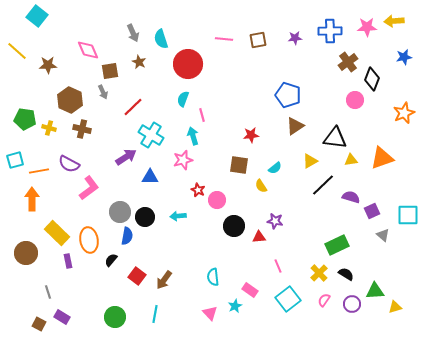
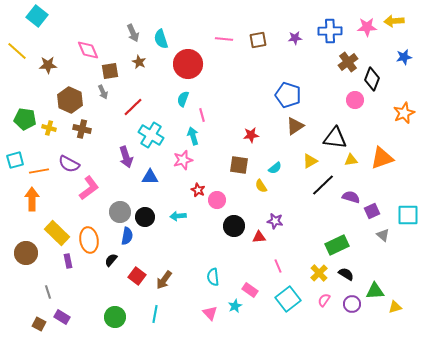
purple arrow at (126, 157): rotated 105 degrees clockwise
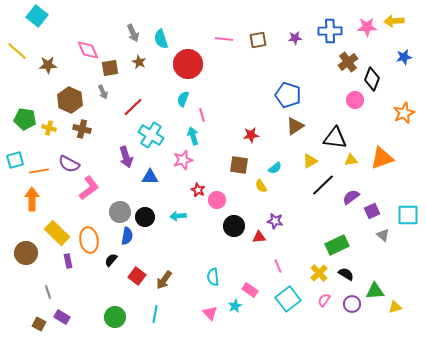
brown square at (110, 71): moved 3 px up
purple semicircle at (351, 197): rotated 54 degrees counterclockwise
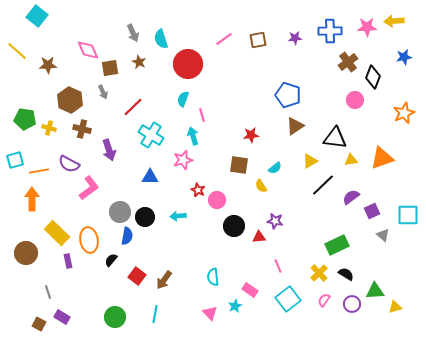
pink line at (224, 39): rotated 42 degrees counterclockwise
black diamond at (372, 79): moved 1 px right, 2 px up
purple arrow at (126, 157): moved 17 px left, 7 px up
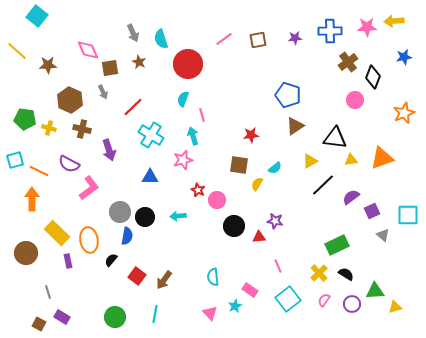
orange line at (39, 171): rotated 36 degrees clockwise
yellow semicircle at (261, 186): moved 4 px left, 2 px up; rotated 64 degrees clockwise
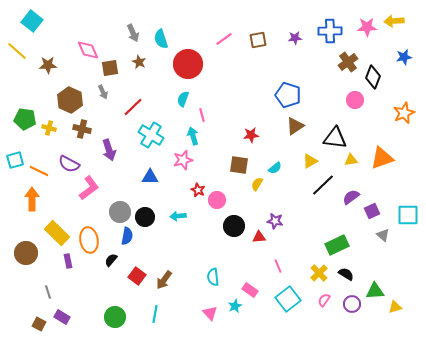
cyan square at (37, 16): moved 5 px left, 5 px down
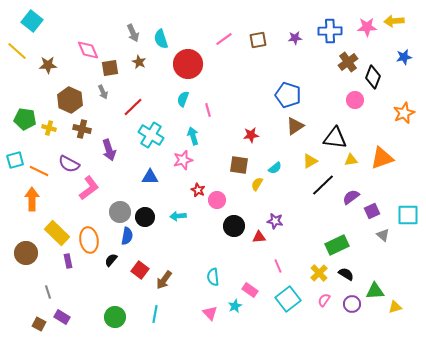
pink line at (202, 115): moved 6 px right, 5 px up
red square at (137, 276): moved 3 px right, 6 px up
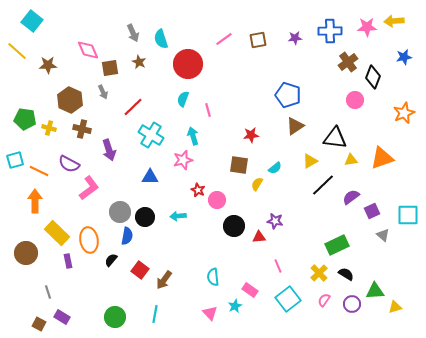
orange arrow at (32, 199): moved 3 px right, 2 px down
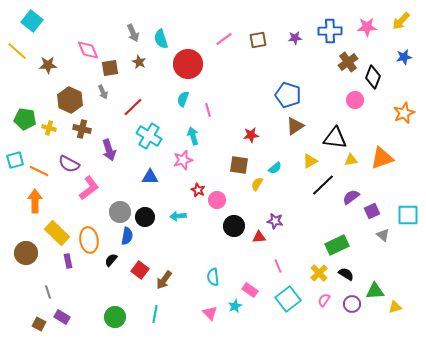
yellow arrow at (394, 21): moved 7 px right; rotated 42 degrees counterclockwise
cyan cross at (151, 135): moved 2 px left, 1 px down
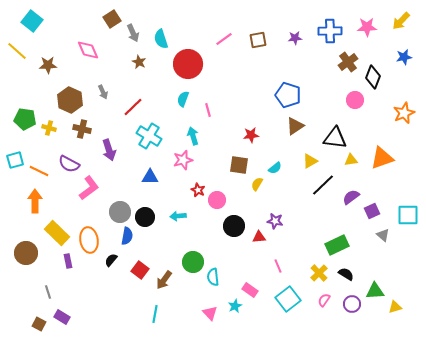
brown square at (110, 68): moved 2 px right, 49 px up; rotated 24 degrees counterclockwise
green circle at (115, 317): moved 78 px right, 55 px up
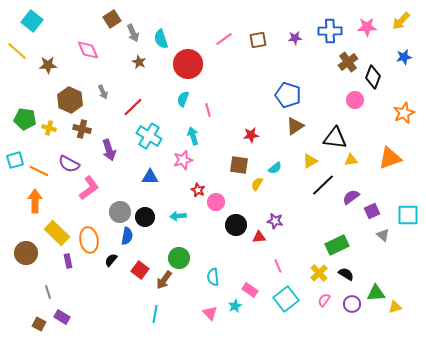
orange triangle at (382, 158): moved 8 px right
pink circle at (217, 200): moved 1 px left, 2 px down
black circle at (234, 226): moved 2 px right, 1 px up
green circle at (193, 262): moved 14 px left, 4 px up
green triangle at (375, 291): moved 1 px right, 2 px down
cyan square at (288, 299): moved 2 px left
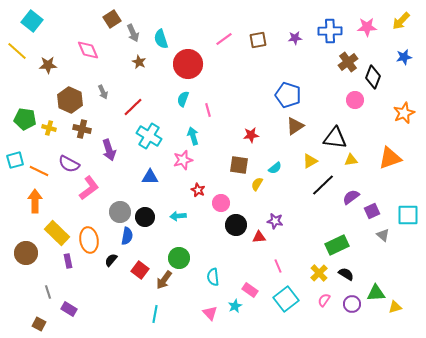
pink circle at (216, 202): moved 5 px right, 1 px down
purple rectangle at (62, 317): moved 7 px right, 8 px up
